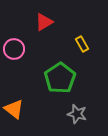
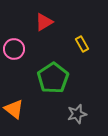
green pentagon: moved 7 px left
gray star: rotated 30 degrees counterclockwise
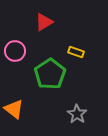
yellow rectangle: moved 6 px left, 8 px down; rotated 42 degrees counterclockwise
pink circle: moved 1 px right, 2 px down
green pentagon: moved 3 px left, 4 px up
gray star: rotated 24 degrees counterclockwise
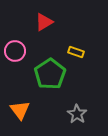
orange triangle: moved 6 px right, 1 px down; rotated 15 degrees clockwise
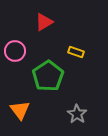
green pentagon: moved 2 px left, 2 px down
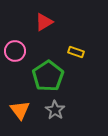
gray star: moved 22 px left, 4 px up
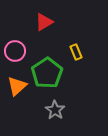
yellow rectangle: rotated 49 degrees clockwise
green pentagon: moved 1 px left, 3 px up
orange triangle: moved 3 px left, 24 px up; rotated 25 degrees clockwise
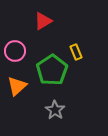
red triangle: moved 1 px left, 1 px up
green pentagon: moved 5 px right, 3 px up
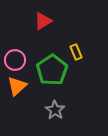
pink circle: moved 9 px down
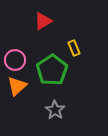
yellow rectangle: moved 2 px left, 4 px up
